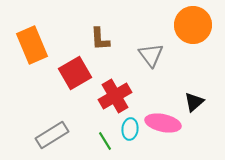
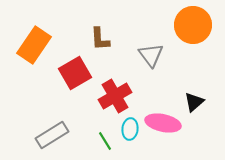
orange rectangle: moved 2 px right; rotated 57 degrees clockwise
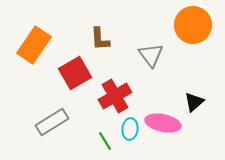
gray rectangle: moved 13 px up
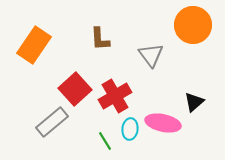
red square: moved 16 px down; rotated 12 degrees counterclockwise
gray rectangle: rotated 8 degrees counterclockwise
